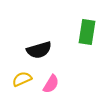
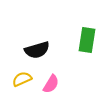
green rectangle: moved 8 px down
black semicircle: moved 2 px left
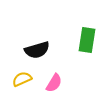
pink semicircle: moved 3 px right, 1 px up
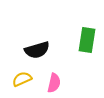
pink semicircle: rotated 18 degrees counterclockwise
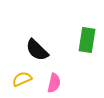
black semicircle: rotated 60 degrees clockwise
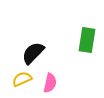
black semicircle: moved 4 px left, 3 px down; rotated 90 degrees clockwise
pink semicircle: moved 4 px left
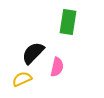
green rectangle: moved 19 px left, 18 px up
pink semicircle: moved 7 px right, 16 px up
